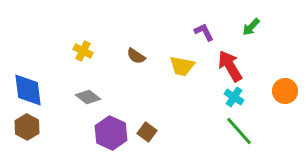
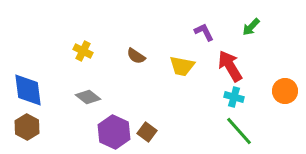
cyan cross: rotated 18 degrees counterclockwise
purple hexagon: moved 3 px right, 1 px up
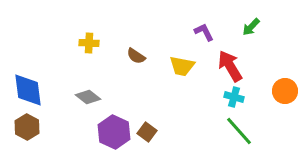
yellow cross: moved 6 px right, 8 px up; rotated 24 degrees counterclockwise
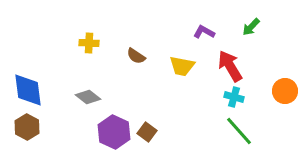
purple L-shape: rotated 35 degrees counterclockwise
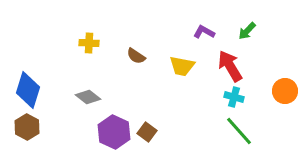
green arrow: moved 4 px left, 4 px down
blue diamond: rotated 24 degrees clockwise
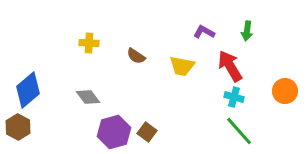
green arrow: rotated 36 degrees counterclockwise
blue diamond: rotated 33 degrees clockwise
gray diamond: rotated 15 degrees clockwise
brown hexagon: moved 9 px left
purple hexagon: rotated 20 degrees clockwise
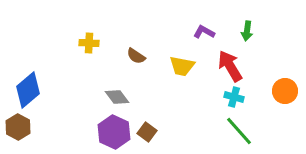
gray diamond: moved 29 px right
purple hexagon: rotated 20 degrees counterclockwise
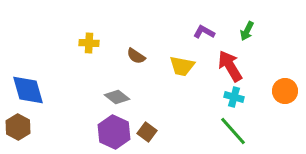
green arrow: rotated 18 degrees clockwise
blue diamond: rotated 66 degrees counterclockwise
gray diamond: rotated 15 degrees counterclockwise
green line: moved 6 px left
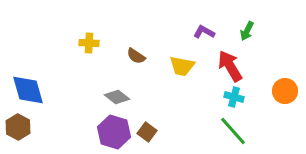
purple hexagon: rotated 8 degrees counterclockwise
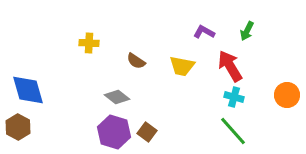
brown semicircle: moved 5 px down
orange circle: moved 2 px right, 4 px down
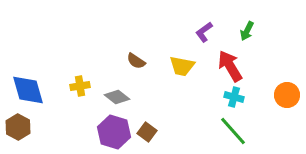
purple L-shape: rotated 65 degrees counterclockwise
yellow cross: moved 9 px left, 43 px down; rotated 12 degrees counterclockwise
